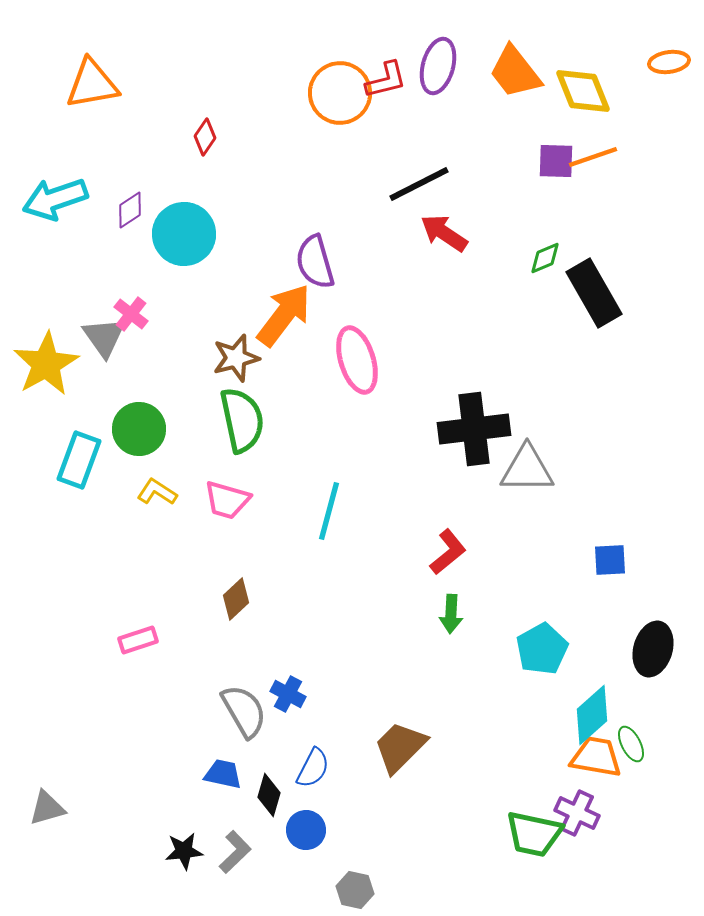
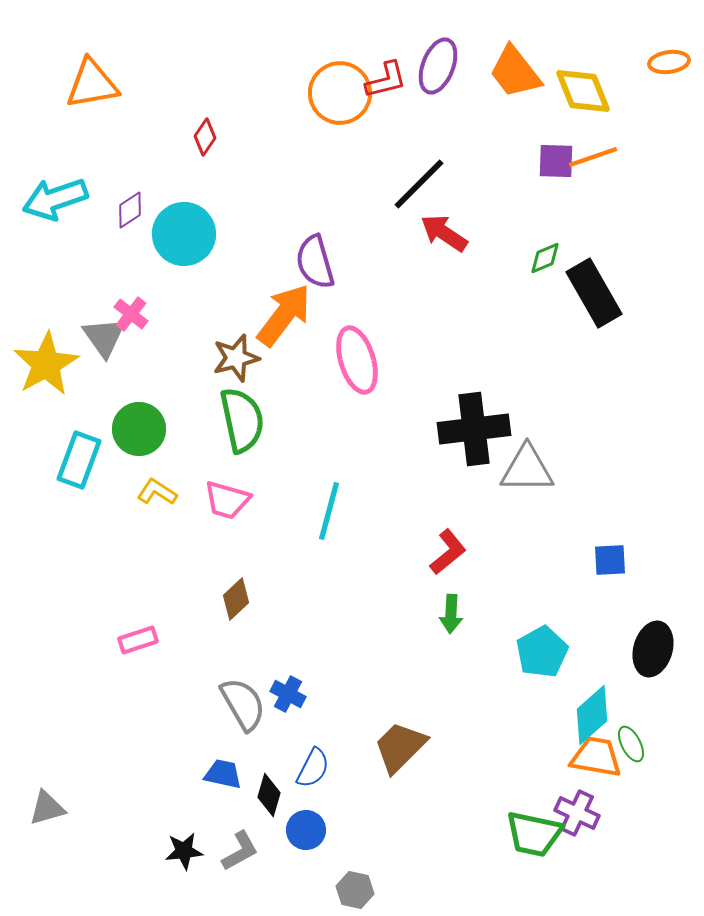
purple ellipse at (438, 66): rotated 6 degrees clockwise
black line at (419, 184): rotated 18 degrees counterclockwise
cyan pentagon at (542, 649): moved 3 px down
gray semicircle at (244, 711): moved 1 px left, 7 px up
gray L-shape at (235, 852): moved 5 px right, 1 px up; rotated 15 degrees clockwise
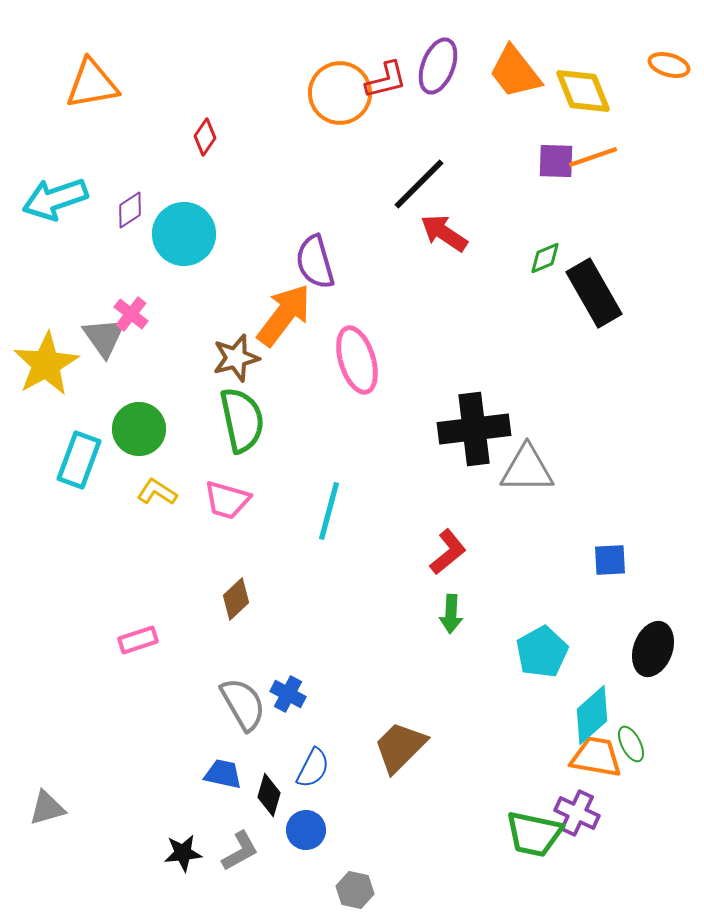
orange ellipse at (669, 62): moved 3 px down; rotated 24 degrees clockwise
black ellipse at (653, 649): rotated 4 degrees clockwise
black star at (184, 851): moved 1 px left, 2 px down
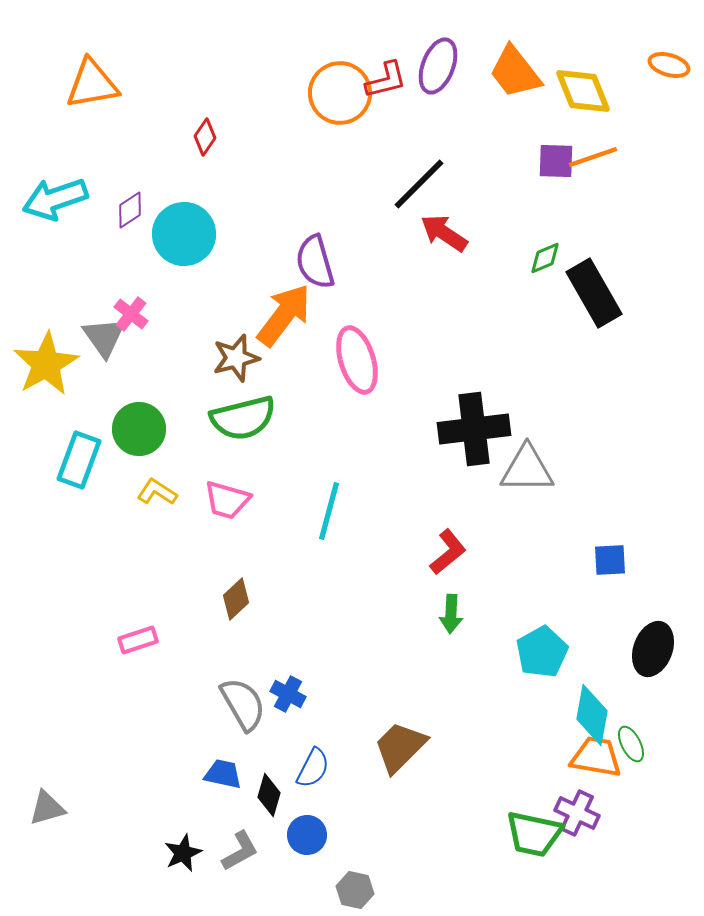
green semicircle at (242, 420): moved 1 px right, 2 px up; rotated 88 degrees clockwise
cyan diamond at (592, 715): rotated 38 degrees counterclockwise
blue circle at (306, 830): moved 1 px right, 5 px down
black star at (183, 853): rotated 18 degrees counterclockwise
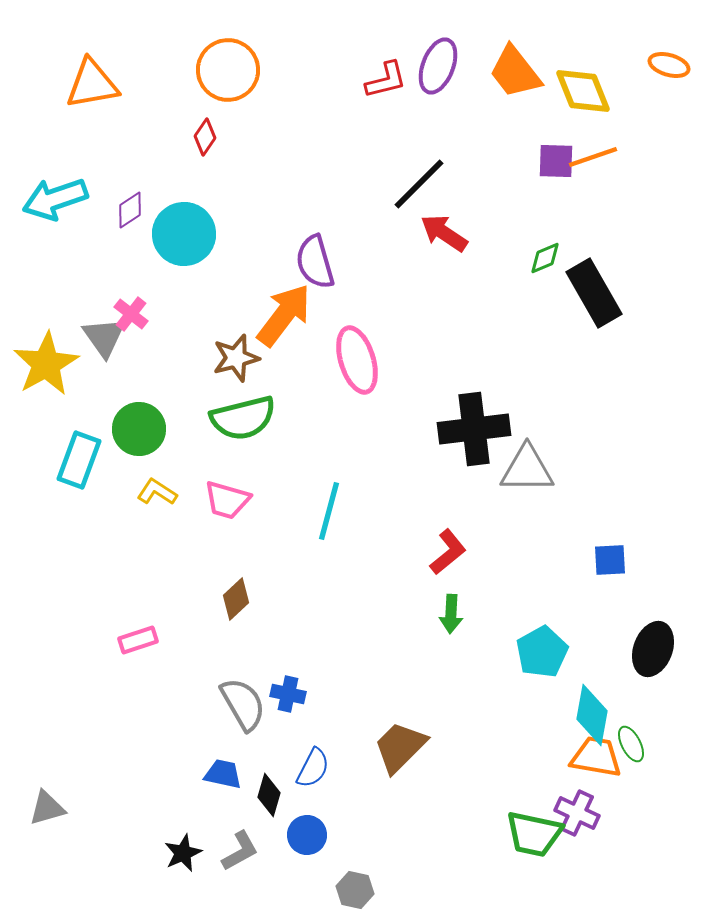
orange circle at (340, 93): moved 112 px left, 23 px up
blue cross at (288, 694): rotated 16 degrees counterclockwise
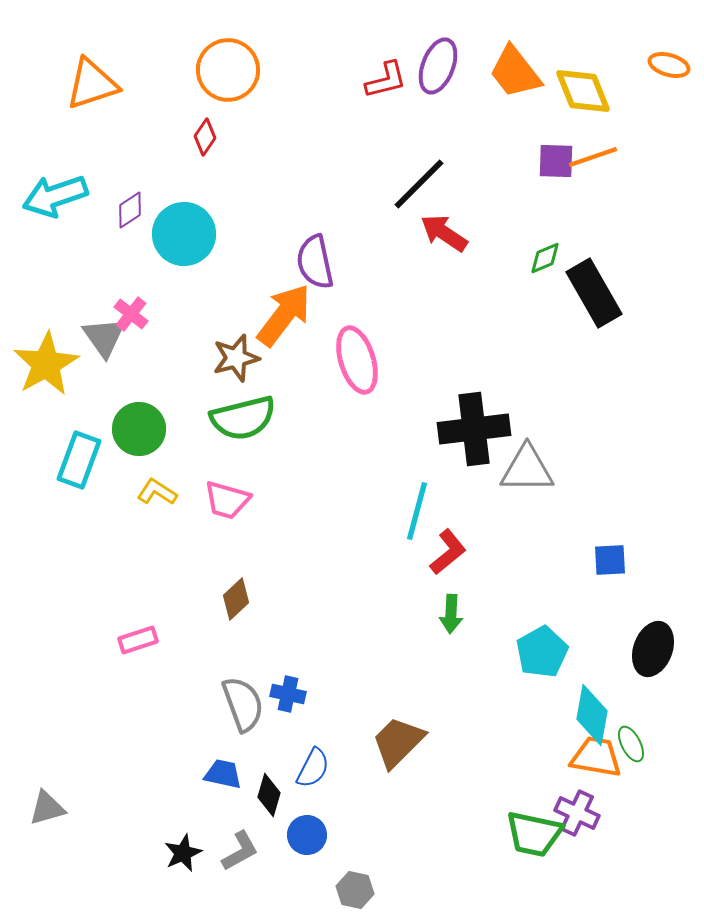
orange triangle at (92, 84): rotated 8 degrees counterclockwise
cyan arrow at (55, 199): moved 3 px up
purple semicircle at (315, 262): rotated 4 degrees clockwise
cyan line at (329, 511): moved 88 px right
gray semicircle at (243, 704): rotated 10 degrees clockwise
brown trapezoid at (400, 747): moved 2 px left, 5 px up
